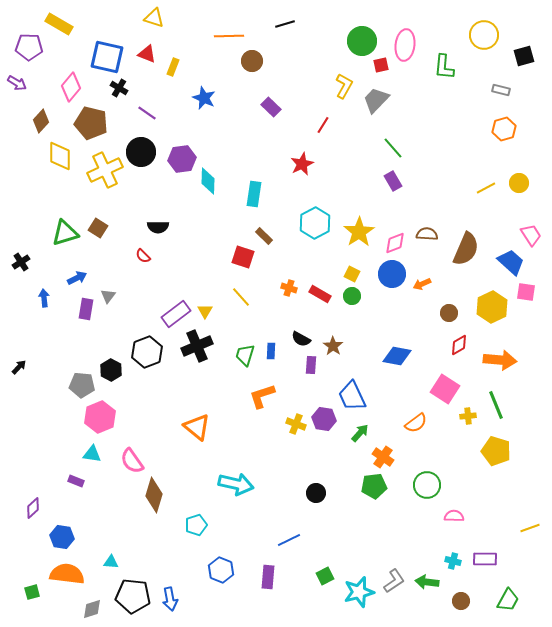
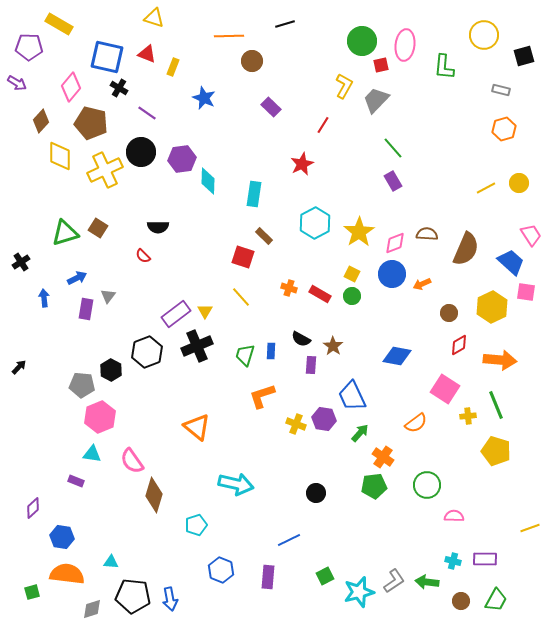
green trapezoid at (508, 600): moved 12 px left
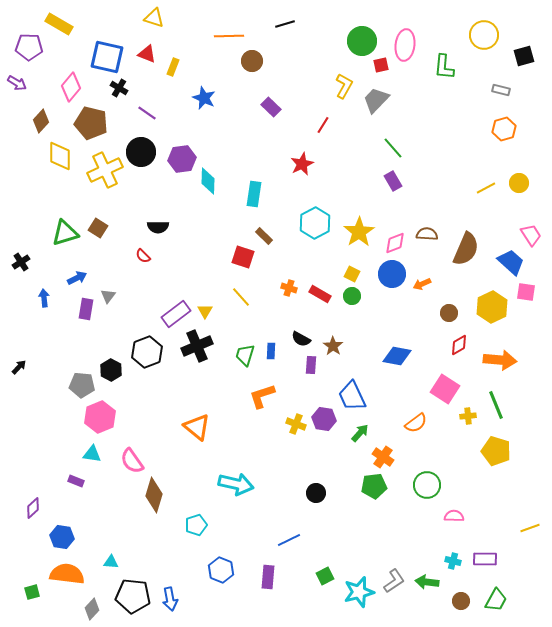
gray diamond at (92, 609): rotated 30 degrees counterclockwise
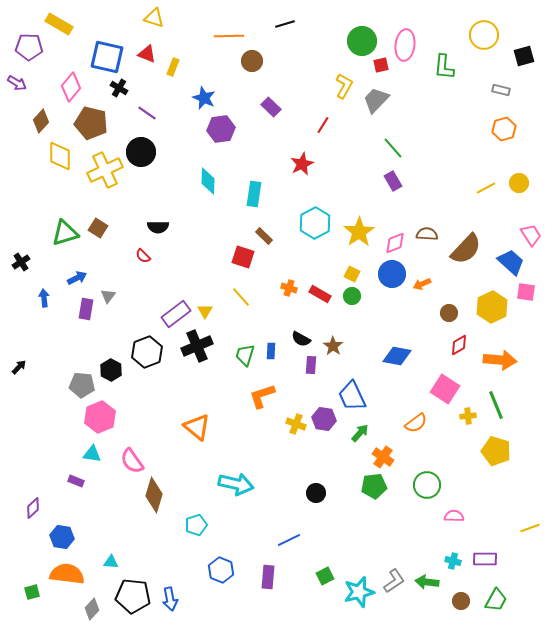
purple hexagon at (182, 159): moved 39 px right, 30 px up
brown semicircle at (466, 249): rotated 20 degrees clockwise
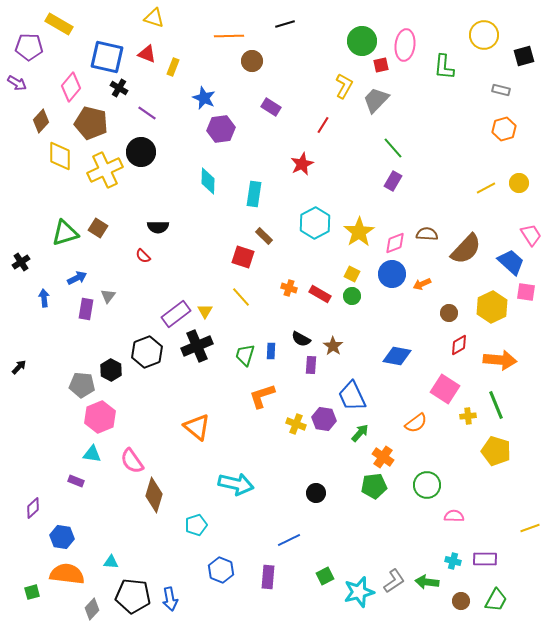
purple rectangle at (271, 107): rotated 12 degrees counterclockwise
purple rectangle at (393, 181): rotated 60 degrees clockwise
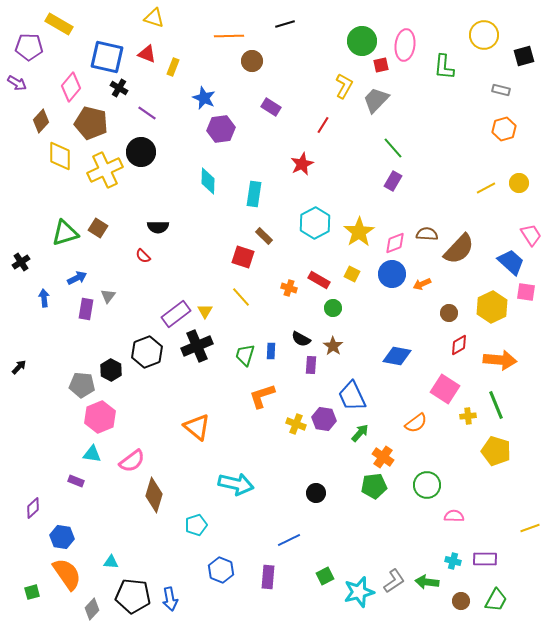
brown semicircle at (466, 249): moved 7 px left
red rectangle at (320, 294): moved 1 px left, 14 px up
green circle at (352, 296): moved 19 px left, 12 px down
pink semicircle at (132, 461): rotated 92 degrees counterclockwise
orange semicircle at (67, 574): rotated 48 degrees clockwise
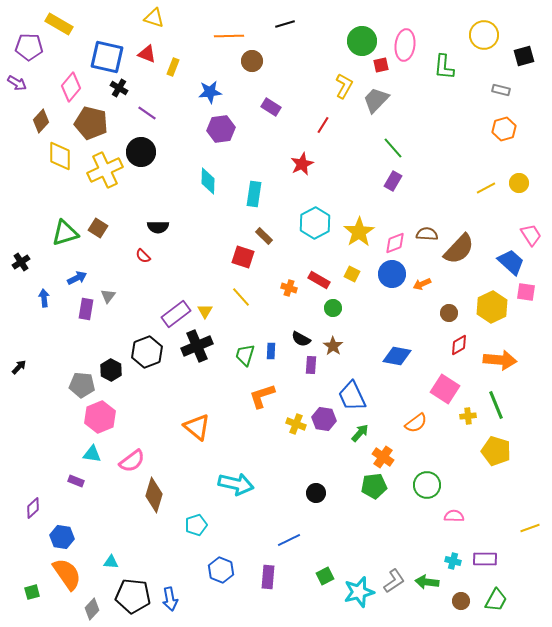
blue star at (204, 98): moved 6 px right, 6 px up; rotated 30 degrees counterclockwise
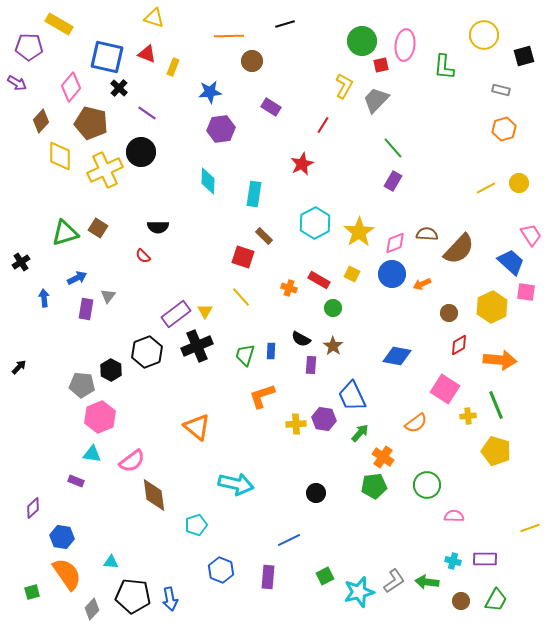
black cross at (119, 88): rotated 12 degrees clockwise
yellow cross at (296, 424): rotated 24 degrees counterclockwise
brown diamond at (154, 495): rotated 24 degrees counterclockwise
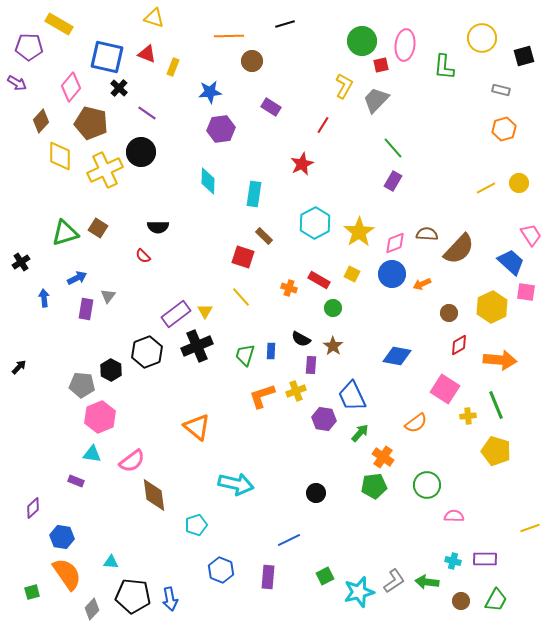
yellow circle at (484, 35): moved 2 px left, 3 px down
yellow cross at (296, 424): moved 33 px up; rotated 18 degrees counterclockwise
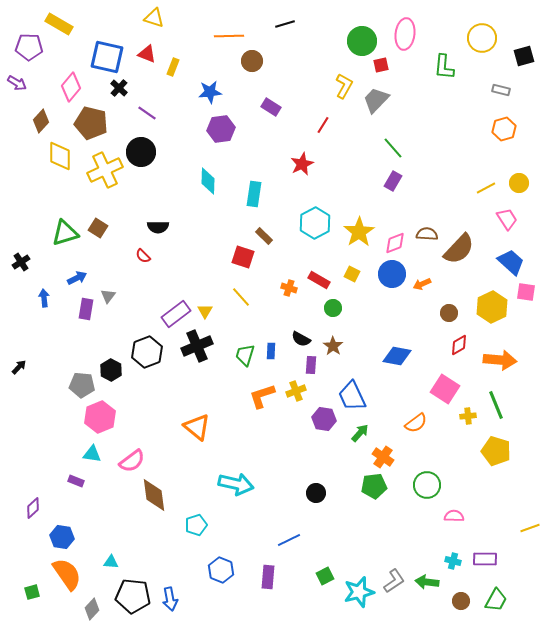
pink ellipse at (405, 45): moved 11 px up
pink trapezoid at (531, 235): moved 24 px left, 16 px up
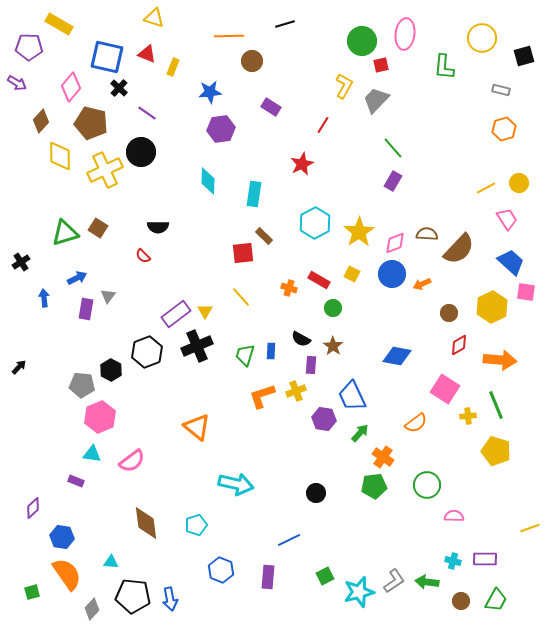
red square at (243, 257): moved 4 px up; rotated 25 degrees counterclockwise
brown diamond at (154, 495): moved 8 px left, 28 px down
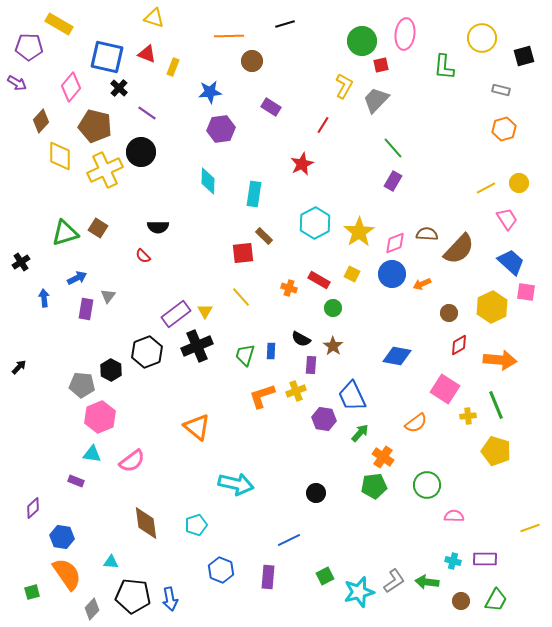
brown pentagon at (91, 123): moved 4 px right, 3 px down
